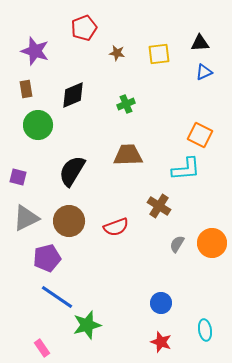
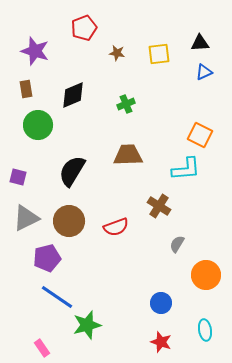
orange circle: moved 6 px left, 32 px down
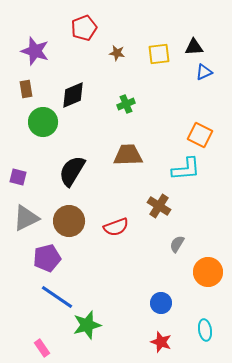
black triangle: moved 6 px left, 4 px down
green circle: moved 5 px right, 3 px up
orange circle: moved 2 px right, 3 px up
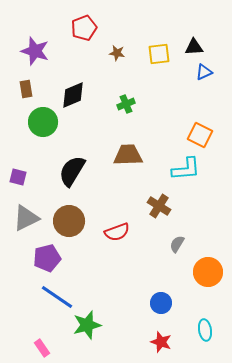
red semicircle: moved 1 px right, 5 px down
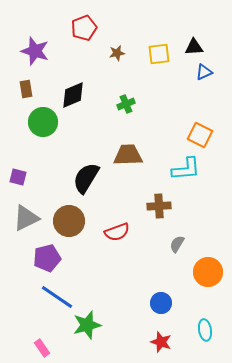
brown star: rotated 21 degrees counterclockwise
black semicircle: moved 14 px right, 7 px down
brown cross: rotated 35 degrees counterclockwise
